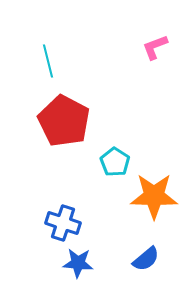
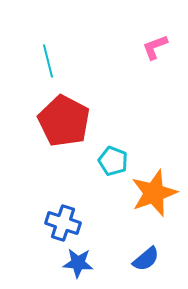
cyan pentagon: moved 2 px left, 1 px up; rotated 12 degrees counterclockwise
orange star: moved 3 px up; rotated 21 degrees counterclockwise
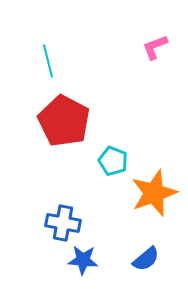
blue cross: rotated 8 degrees counterclockwise
blue star: moved 5 px right, 3 px up
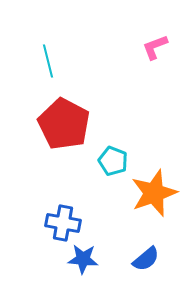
red pentagon: moved 3 px down
blue star: moved 1 px up
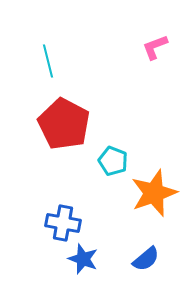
blue star: rotated 16 degrees clockwise
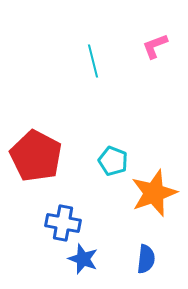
pink L-shape: moved 1 px up
cyan line: moved 45 px right
red pentagon: moved 28 px left, 32 px down
blue semicircle: rotated 44 degrees counterclockwise
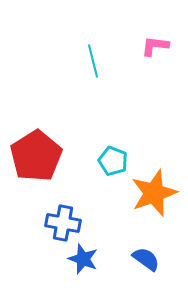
pink L-shape: rotated 28 degrees clockwise
red pentagon: rotated 12 degrees clockwise
blue semicircle: rotated 60 degrees counterclockwise
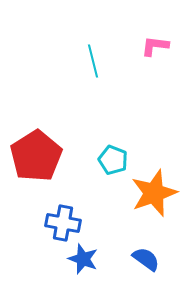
cyan pentagon: moved 1 px up
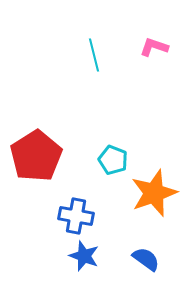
pink L-shape: moved 1 px left, 1 px down; rotated 12 degrees clockwise
cyan line: moved 1 px right, 6 px up
blue cross: moved 13 px right, 7 px up
blue star: moved 1 px right, 3 px up
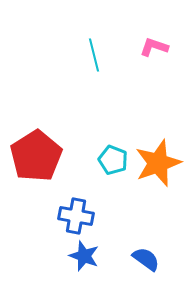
orange star: moved 4 px right, 30 px up
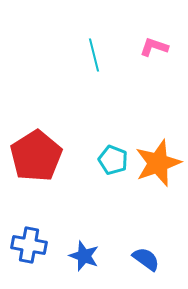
blue cross: moved 47 px left, 29 px down
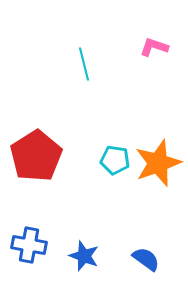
cyan line: moved 10 px left, 9 px down
cyan pentagon: moved 2 px right; rotated 12 degrees counterclockwise
